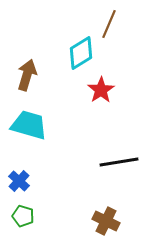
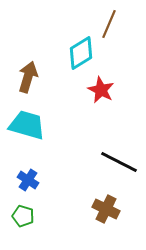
brown arrow: moved 1 px right, 2 px down
red star: rotated 12 degrees counterclockwise
cyan trapezoid: moved 2 px left
black line: rotated 36 degrees clockwise
blue cross: moved 9 px right, 1 px up; rotated 10 degrees counterclockwise
brown cross: moved 12 px up
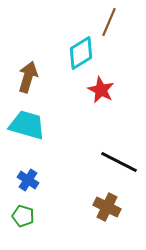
brown line: moved 2 px up
brown cross: moved 1 px right, 2 px up
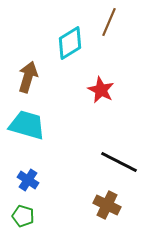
cyan diamond: moved 11 px left, 10 px up
brown cross: moved 2 px up
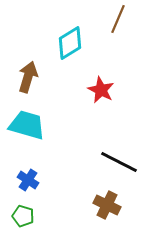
brown line: moved 9 px right, 3 px up
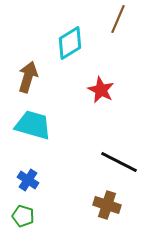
cyan trapezoid: moved 6 px right
brown cross: rotated 8 degrees counterclockwise
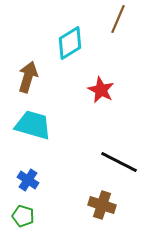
brown cross: moved 5 px left
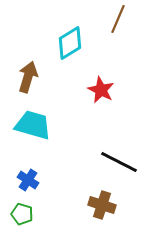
green pentagon: moved 1 px left, 2 px up
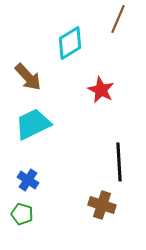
brown arrow: rotated 120 degrees clockwise
cyan trapezoid: moved 1 px up; rotated 42 degrees counterclockwise
black line: rotated 60 degrees clockwise
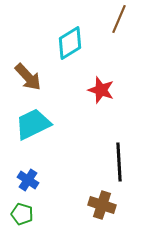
brown line: moved 1 px right
red star: rotated 8 degrees counterclockwise
